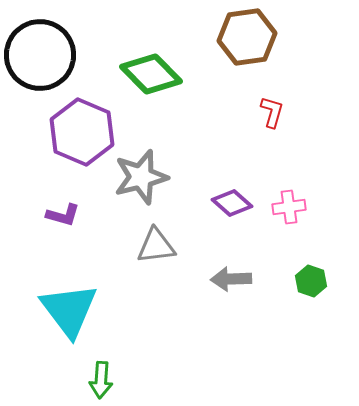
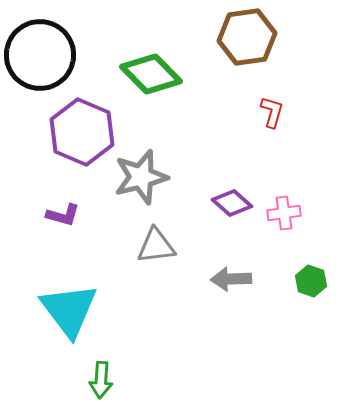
pink cross: moved 5 px left, 6 px down
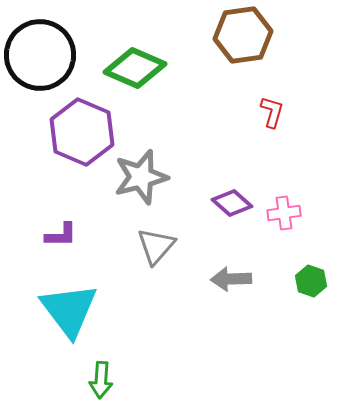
brown hexagon: moved 4 px left, 2 px up
green diamond: moved 16 px left, 6 px up; rotated 22 degrees counterclockwise
purple L-shape: moved 2 px left, 20 px down; rotated 16 degrees counterclockwise
gray triangle: rotated 42 degrees counterclockwise
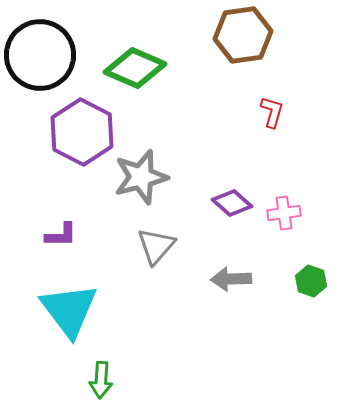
purple hexagon: rotated 4 degrees clockwise
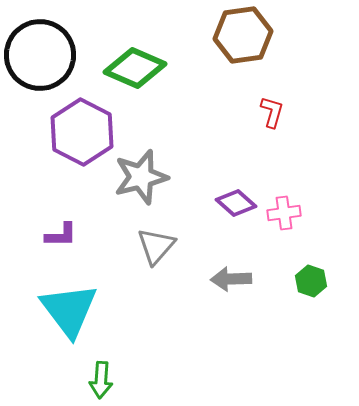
purple diamond: moved 4 px right
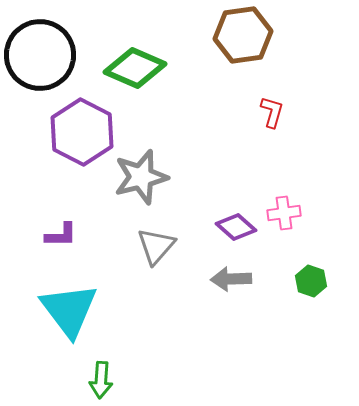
purple diamond: moved 24 px down
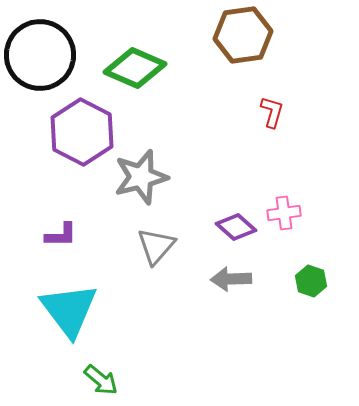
green arrow: rotated 54 degrees counterclockwise
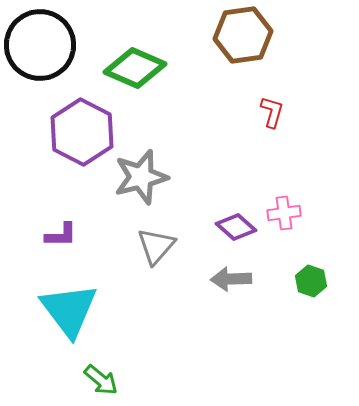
black circle: moved 10 px up
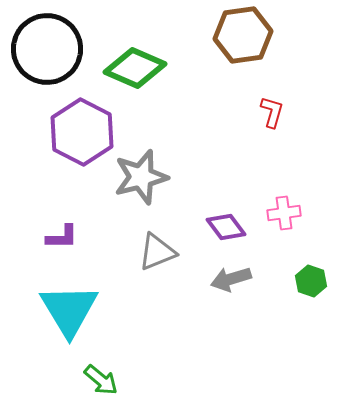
black circle: moved 7 px right, 4 px down
purple diamond: moved 10 px left; rotated 12 degrees clockwise
purple L-shape: moved 1 px right, 2 px down
gray triangle: moved 1 px right, 6 px down; rotated 27 degrees clockwise
gray arrow: rotated 15 degrees counterclockwise
cyan triangle: rotated 6 degrees clockwise
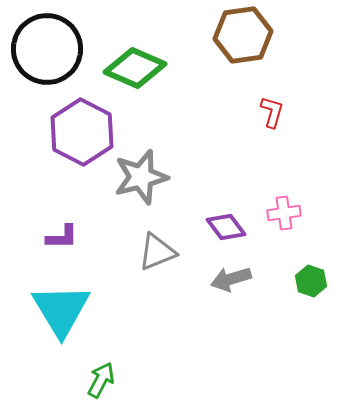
cyan triangle: moved 8 px left
green arrow: rotated 102 degrees counterclockwise
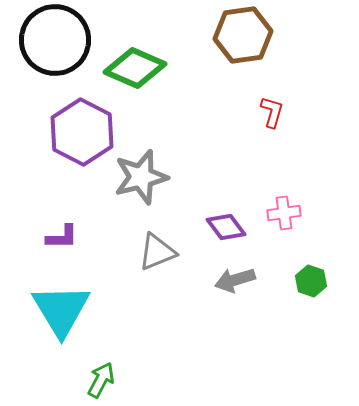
black circle: moved 8 px right, 9 px up
gray arrow: moved 4 px right, 1 px down
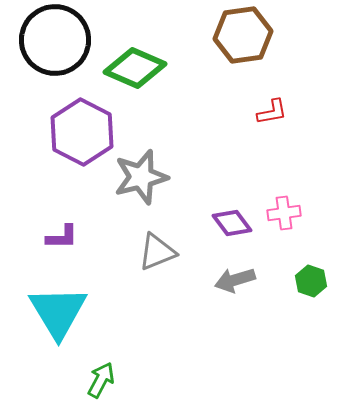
red L-shape: rotated 64 degrees clockwise
purple diamond: moved 6 px right, 4 px up
cyan triangle: moved 3 px left, 2 px down
